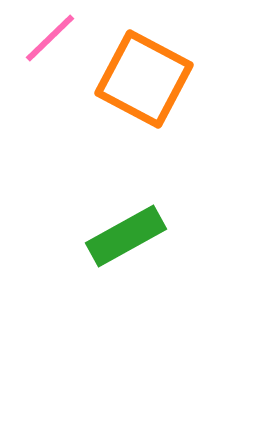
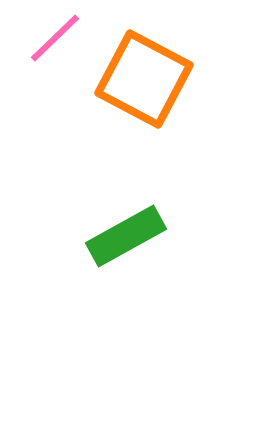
pink line: moved 5 px right
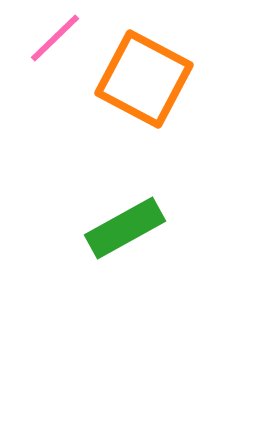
green rectangle: moved 1 px left, 8 px up
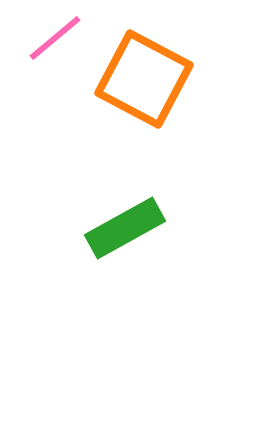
pink line: rotated 4 degrees clockwise
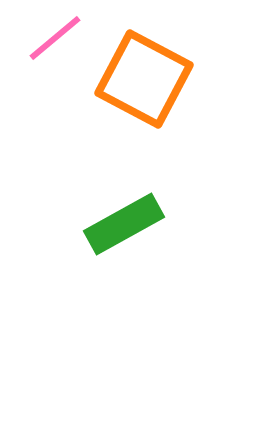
green rectangle: moved 1 px left, 4 px up
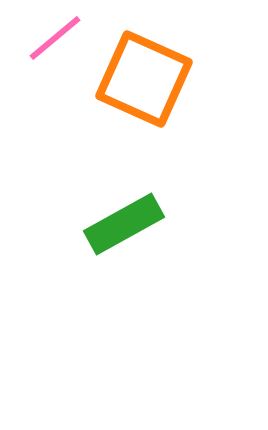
orange square: rotated 4 degrees counterclockwise
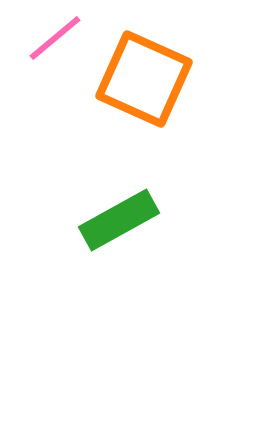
green rectangle: moved 5 px left, 4 px up
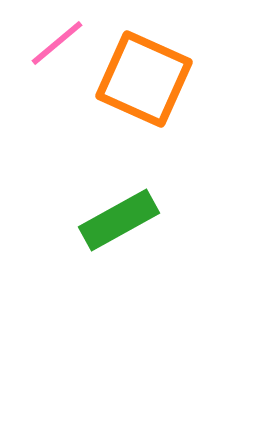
pink line: moved 2 px right, 5 px down
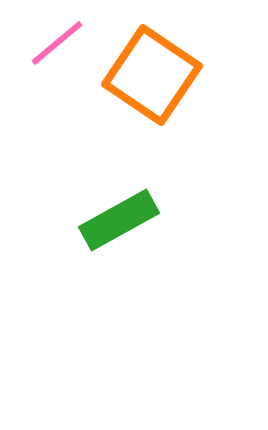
orange square: moved 8 px right, 4 px up; rotated 10 degrees clockwise
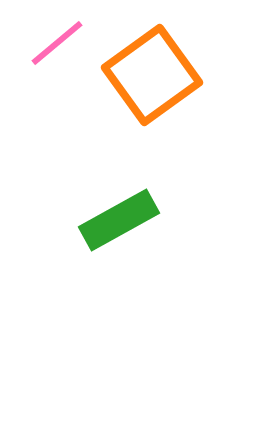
orange square: rotated 20 degrees clockwise
